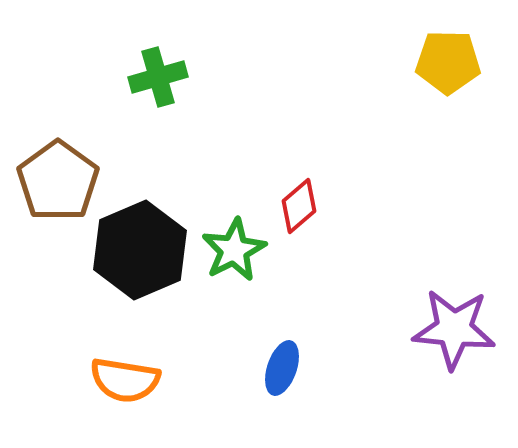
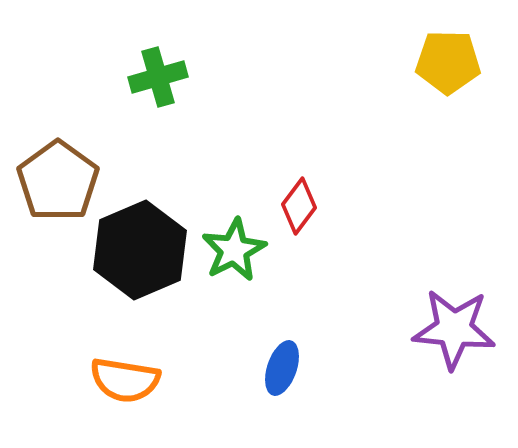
red diamond: rotated 12 degrees counterclockwise
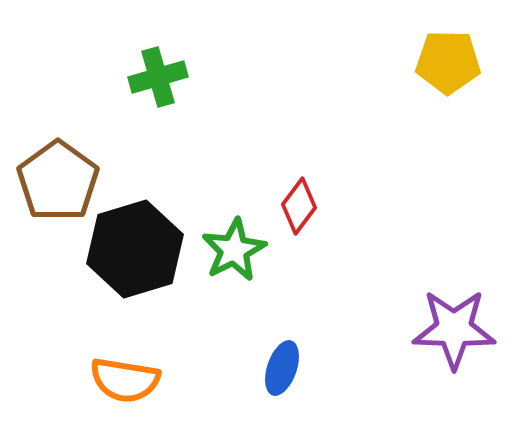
black hexagon: moved 5 px left, 1 px up; rotated 6 degrees clockwise
purple star: rotated 4 degrees counterclockwise
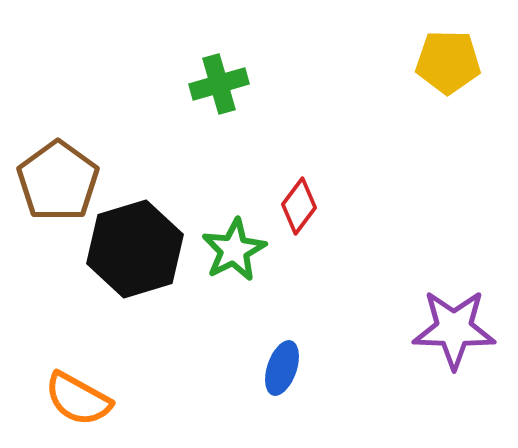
green cross: moved 61 px right, 7 px down
orange semicircle: moved 47 px left, 19 px down; rotated 20 degrees clockwise
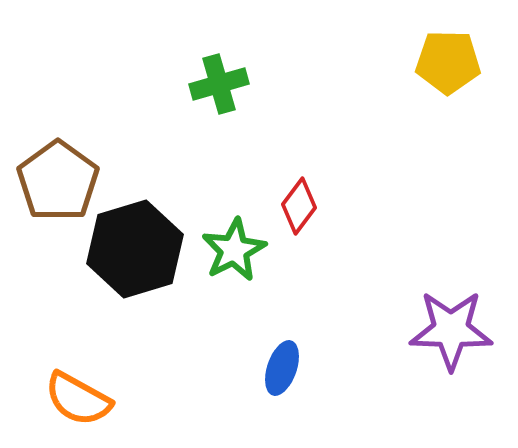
purple star: moved 3 px left, 1 px down
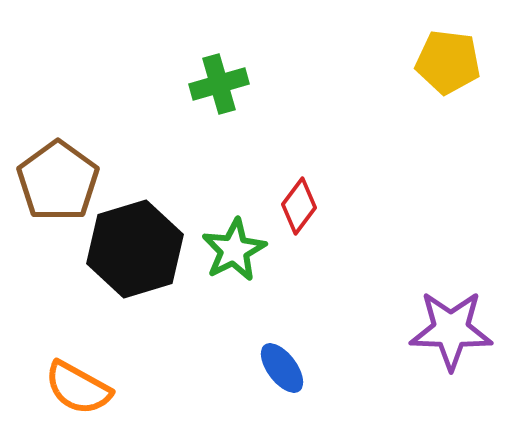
yellow pentagon: rotated 6 degrees clockwise
blue ellipse: rotated 56 degrees counterclockwise
orange semicircle: moved 11 px up
